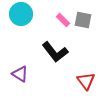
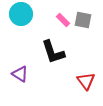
black L-shape: moved 2 px left; rotated 20 degrees clockwise
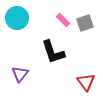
cyan circle: moved 4 px left, 4 px down
gray square: moved 2 px right, 3 px down; rotated 30 degrees counterclockwise
purple triangle: rotated 36 degrees clockwise
red triangle: moved 1 px down
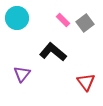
gray square: rotated 18 degrees counterclockwise
black L-shape: rotated 148 degrees clockwise
purple triangle: moved 2 px right
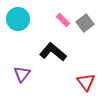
cyan circle: moved 1 px right, 1 px down
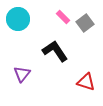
pink rectangle: moved 3 px up
black L-shape: moved 2 px right, 1 px up; rotated 16 degrees clockwise
red triangle: rotated 36 degrees counterclockwise
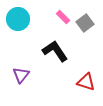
purple triangle: moved 1 px left, 1 px down
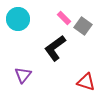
pink rectangle: moved 1 px right, 1 px down
gray square: moved 2 px left, 3 px down; rotated 18 degrees counterclockwise
black L-shape: moved 3 px up; rotated 92 degrees counterclockwise
purple triangle: moved 2 px right
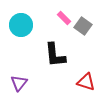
cyan circle: moved 3 px right, 6 px down
black L-shape: moved 7 px down; rotated 60 degrees counterclockwise
purple triangle: moved 4 px left, 8 px down
